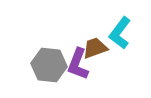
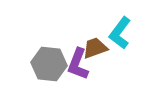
gray hexagon: moved 1 px up
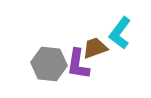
purple L-shape: rotated 12 degrees counterclockwise
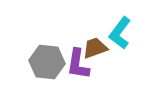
gray hexagon: moved 2 px left, 2 px up
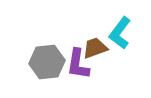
gray hexagon: rotated 12 degrees counterclockwise
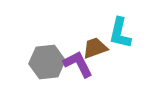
cyan L-shape: rotated 24 degrees counterclockwise
purple L-shape: rotated 144 degrees clockwise
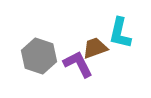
gray hexagon: moved 8 px left, 6 px up; rotated 24 degrees clockwise
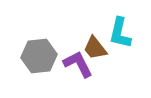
brown trapezoid: rotated 108 degrees counterclockwise
gray hexagon: rotated 24 degrees counterclockwise
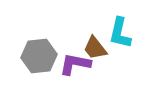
purple L-shape: moved 3 px left; rotated 52 degrees counterclockwise
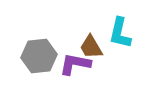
brown trapezoid: moved 4 px left, 1 px up; rotated 8 degrees clockwise
